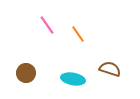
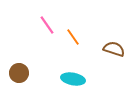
orange line: moved 5 px left, 3 px down
brown semicircle: moved 4 px right, 20 px up
brown circle: moved 7 px left
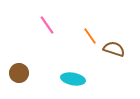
orange line: moved 17 px right, 1 px up
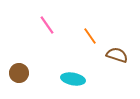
brown semicircle: moved 3 px right, 6 px down
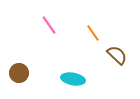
pink line: moved 2 px right
orange line: moved 3 px right, 3 px up
brown semicircle: rotated 25 degrees clockwise
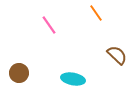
orange line: moved 3 px right, 20 px up
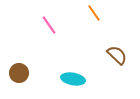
orange line: moved 2 px left
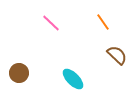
orange line: moved 9 px right, 9 px down
pink line: moved 2 px right, 2 px up; rotated 12 degrees counterclockwise
cyan ellipse: rotated 35 degrees clockwise
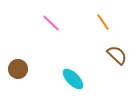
brown circle: moved 1 px left, 4 px up
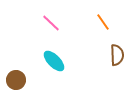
brown semicircle: rotated 45 degrees clockwise
brown circle: moved 2 px left, 11 px down
cyan ellipse: moved 19 px left, 18 px up
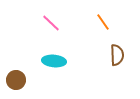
cyan ellipse: rotated 40 degrees counterclockwise
